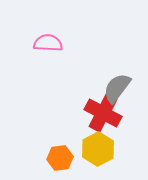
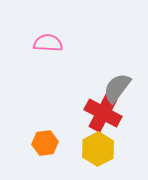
orange hexagon: moved 15 px left, 15 px up
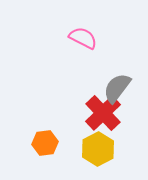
pink semicircle: moved 35 px right, 5 px up; rotated 24 degrees clockwise
red cross: rotated 18 degrees clockwise
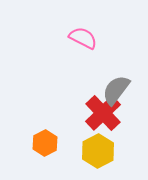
gray semicircle: moved 1 px left, 2 px down
orange hexagon: rotated 20 degrees counterclockwise
yellow hexagon: moved 2 px down
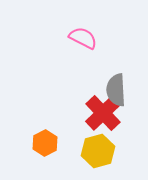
gray semicircle: rotated 40 degrees counterclockwise
yellow hexagon: rotated 12 degrees clockwise
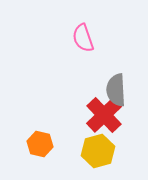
pink semicircle: rotated 136 degrees counterclockwise
red cross: moved 1 px right, 2 px down
orange hexagon: moved 5 px left, 1 px down; rotated 20 degrees counterclockwise
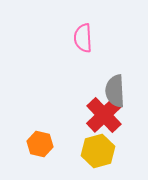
pink semicircle: rotated 16 degrees clockwise
gray semicircle: moved 1 px left, 1 px down
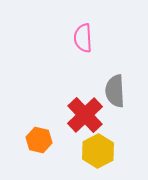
red cross: moved 19 px left
orange hexagon: moved 1 px left, 4 px up
yellow hexagon: rotated 12 degrees counterclockwise
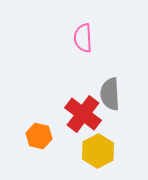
gray semicircle: moved 5 px left, 3 px down
red cross: moved 2 px left, 1 px up; rotated 9 degrees counterclockwise
orange hexagon: moved 4 px up
